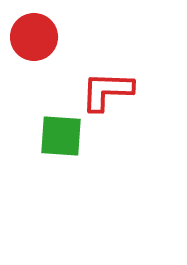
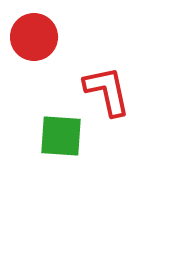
red L-shape: rotated 76 degrees clockwise
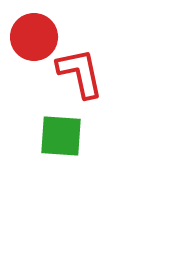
red L-shape: moved 27 px left, 18 px up
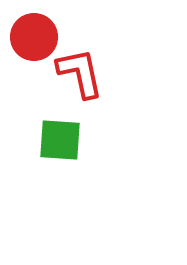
green square: moved 1 px left, 4 px down
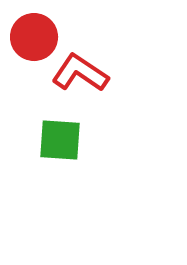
red L-shape: rotated 44 degrees counterclockwise
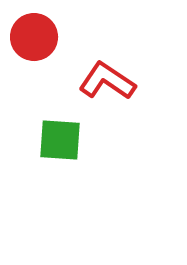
red L-shape: moved 27 px right, 8 px down
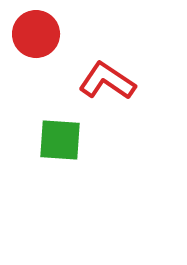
red circle: moved 2 px right, 3 px up
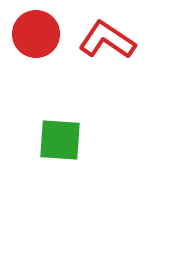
red L-shape: moved 41 px up
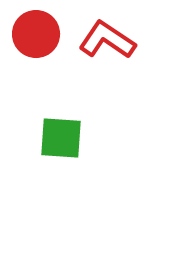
green square: moved 1 px right, 2 px up
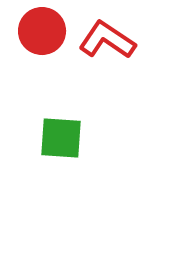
red circle: moved 6 px right, 3 px up
